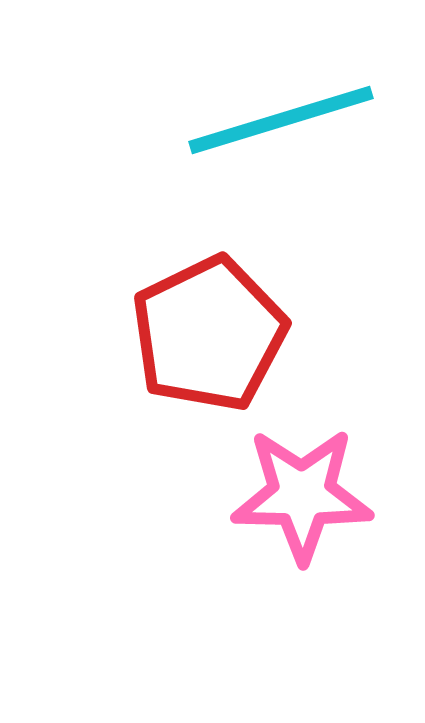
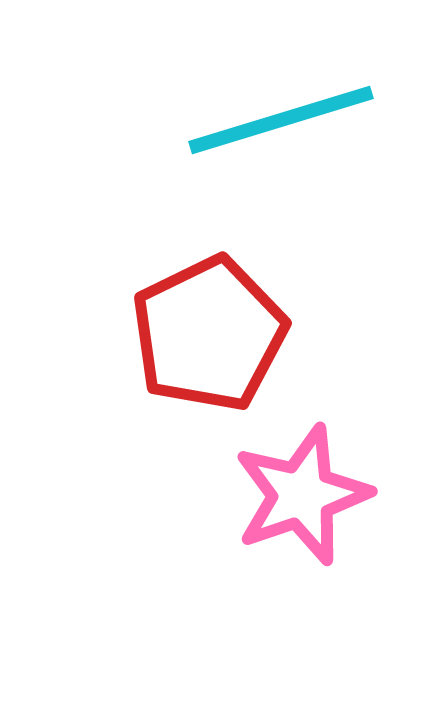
pink star: rotated 20 degrees counterclockwise
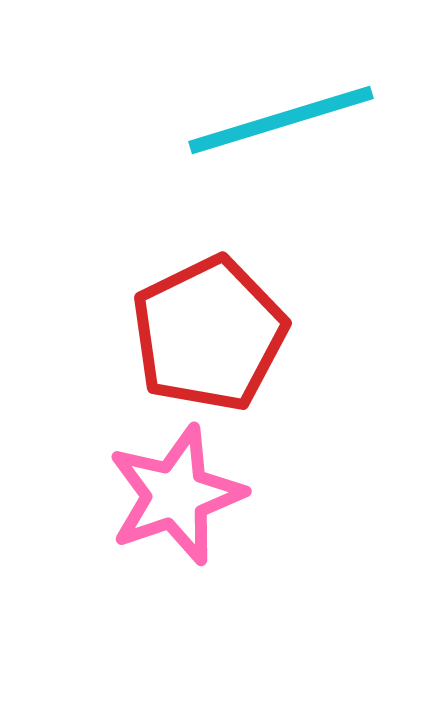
pink star: moved 126 px left
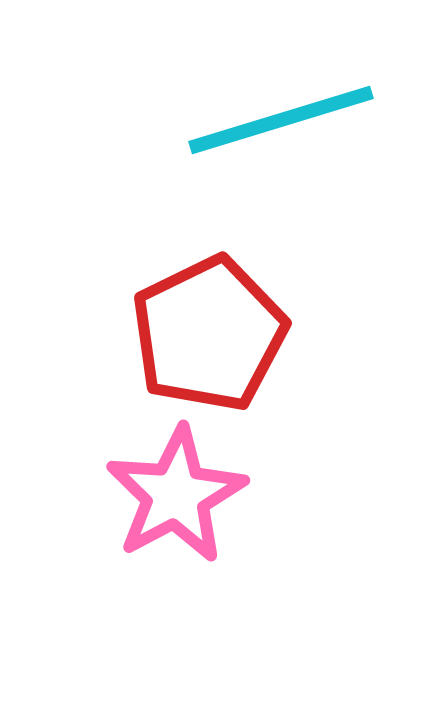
pink star: rotated 9 degrees counterclockwise
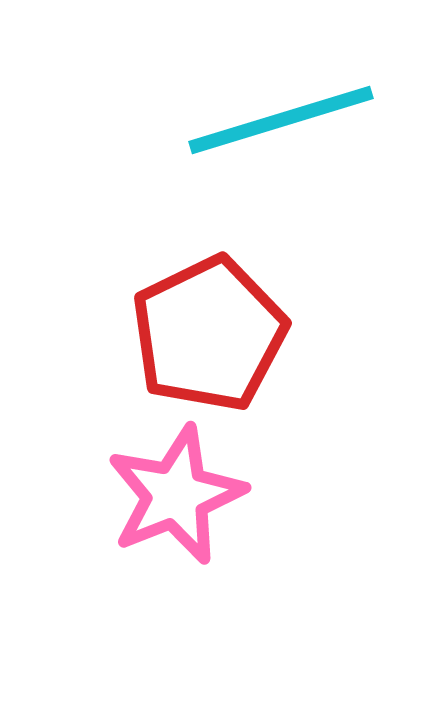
pink star: rotated 6 degrees clockwise
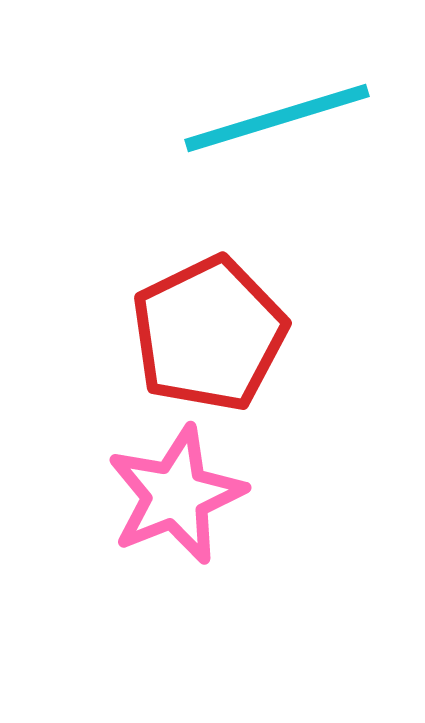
cyan line: moved 4 px left, 2 px up
